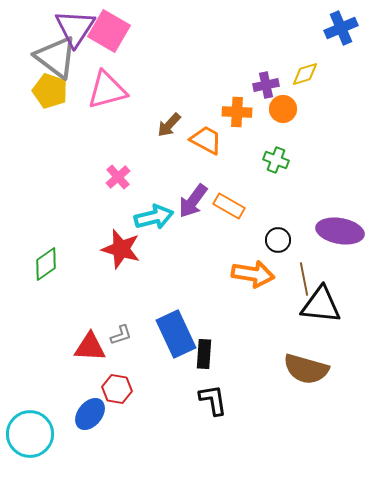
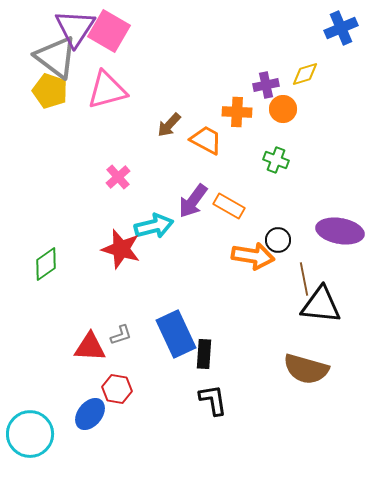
cyan arrow: moved 9 px down
orange arrow: moved 18 px up
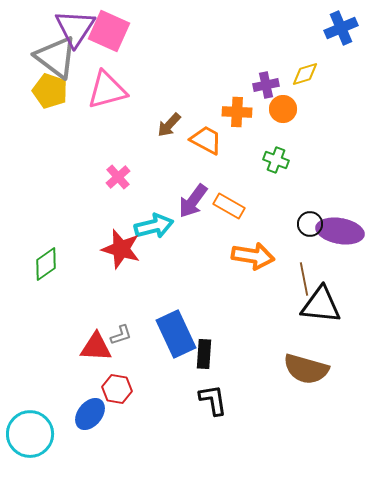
pink square: rotated 6 degrees counterclockwise
black circle: moved 32 px right, 16 px up
red triangle: moved 6 px right
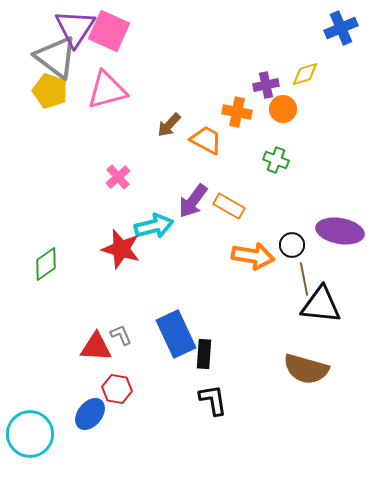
orange cross: rotated 8 degrees clockwise
black circle: moved 18 px left, 21 px down
gray L-shape: rotated 95 degrees counterclockwise
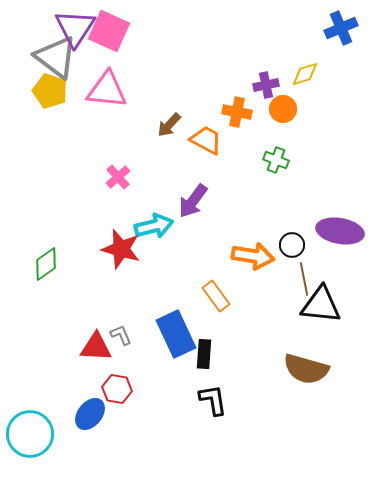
pink triangle: rotated 21 degrees clockwise
orange rectangle: moved 13 px left, 90 px down; rotated 24 degrees clockwise
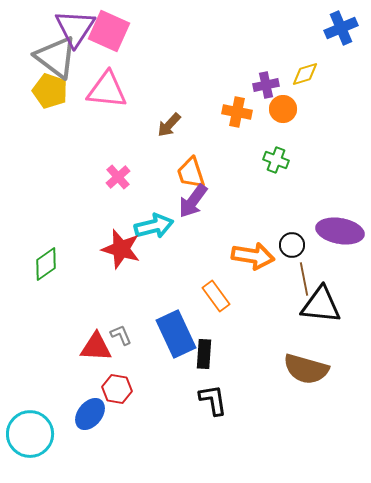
orange trapezoid: moved 15 px left, 33 px down; rotated 136 degrees counterclockwise
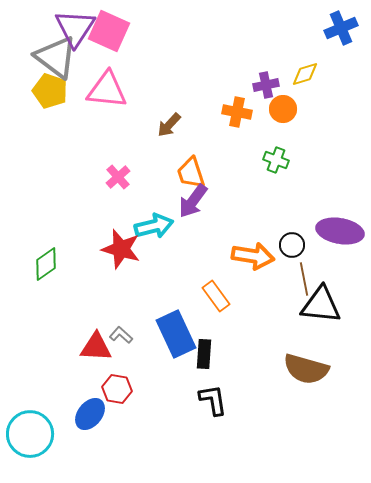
gray L-shape: rotated 25 degrees counterclockwise
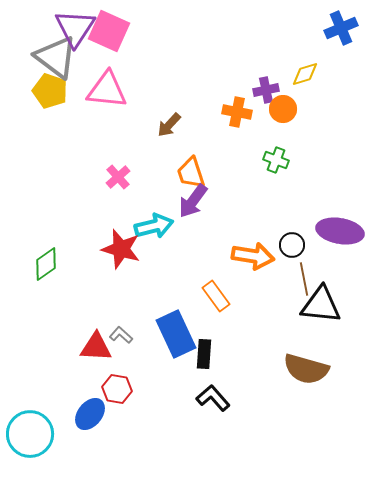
purple cross: moved 5 px down
black L-shape: moved 2 px up; rotated 32 degrees counterclockwise
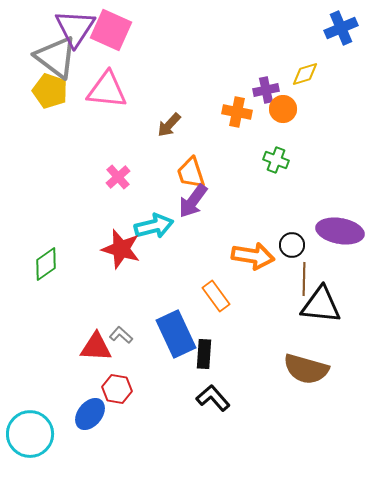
pink square: moved 2 px right, 1 px up
brown line: rotated 12 degrees clockwise
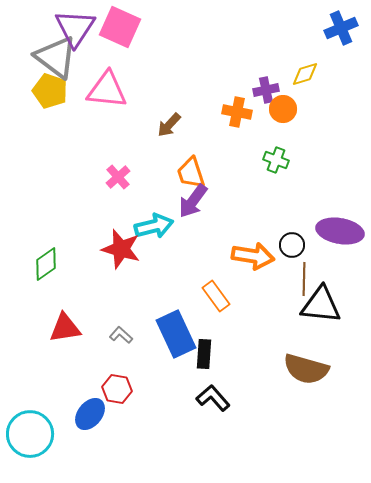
pink square: moved 9 px right, 3 px up
red triangle: moved 31 px left, 19 px up; rotated 12 degrees counterclockwise
